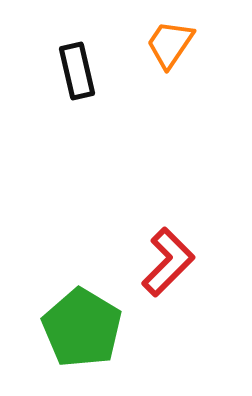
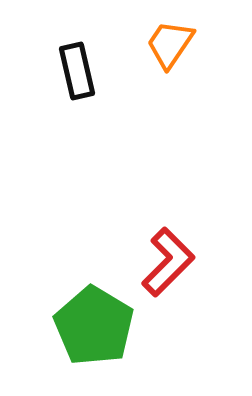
green pentagon: moved 12 px right, 2 px up
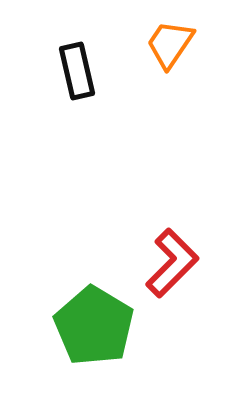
red L-shape: moved 4 px right, 1 px down
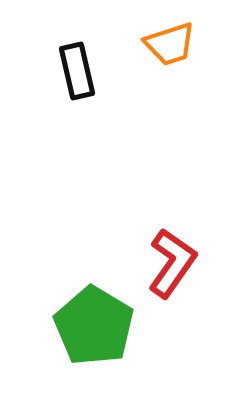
orange trapezoid: rotated 142 degrees counterclockwise
red L-shape: rotated 10 degrees counterclockwise
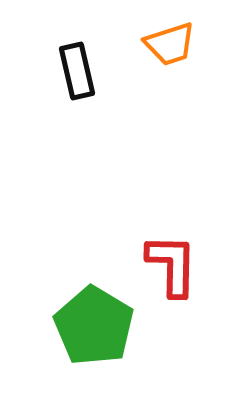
red L-shape: moved 2 px down; rotated 34 degrees counterclockwise
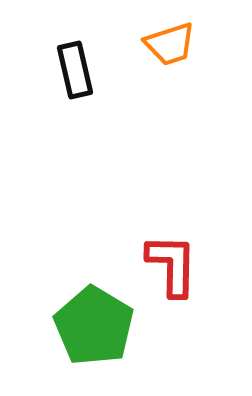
black rectangle: moved 2 px left, 1 px up
